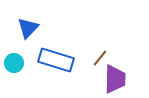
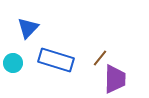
cyan circle: moved 1 px left
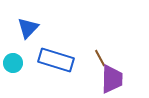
brown line: rotated 66 degrees counterclockwise
purple trapezoid: moved 3 px left
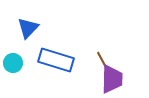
brown line: moved 2 px right, 2 px down
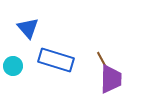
blue triangle: rotated 25 degrees counterclockwise
cyan circle: moved 3 px down
purple trapezoid: moved 1 px left
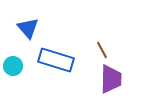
brown line: moved 10 px up
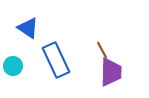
blue triangle: rotated 15 degrees counterclockwise
blue rectangle: rotated 48 degrees clockwise
purple trapezoid: moved 7 px up
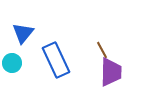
blue triangle: moved 5 px left, 5 px down; rotated 35 degrees clockwise
cyan circle: moved 1 px left, 3 px up
